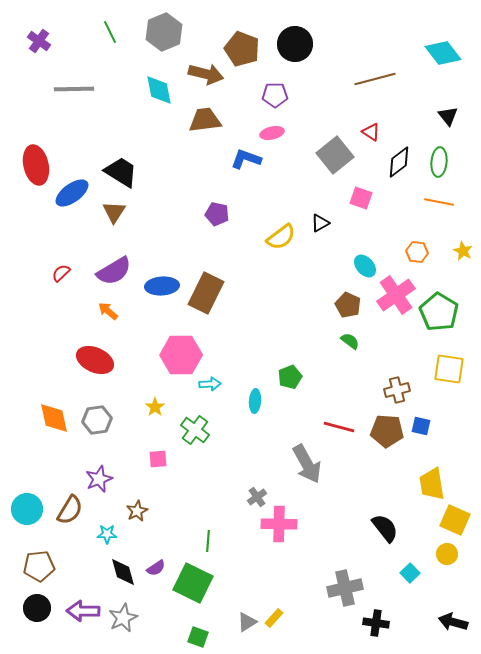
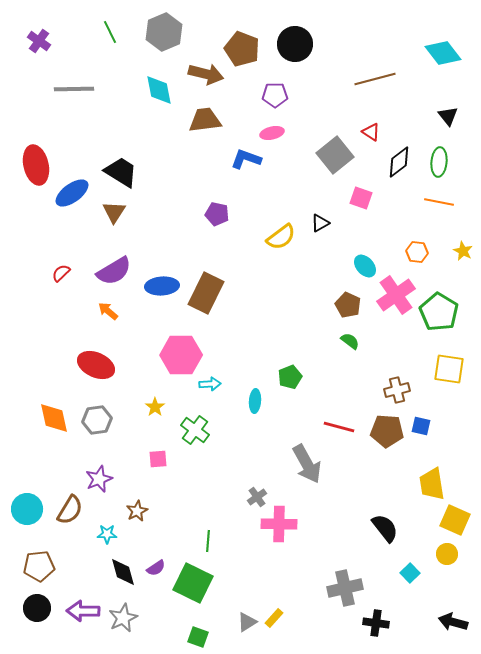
red ellipse at (95, 360): moved 1 px right, 5 px down
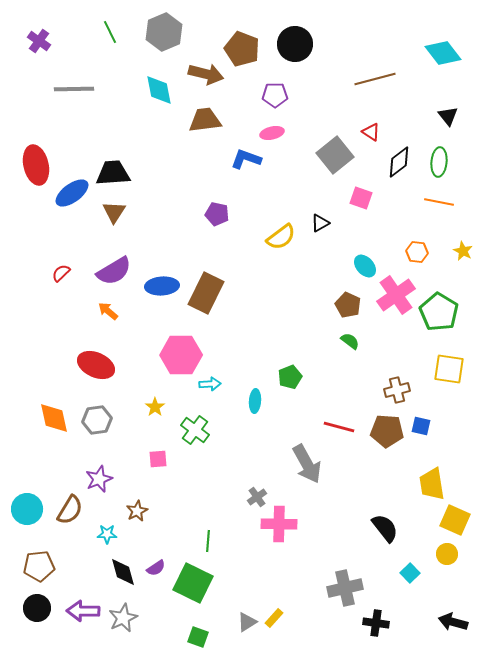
black trapezoid at (121, 172): moved 8 px left, 1 px down; rotated 36 degrees counterclockwise
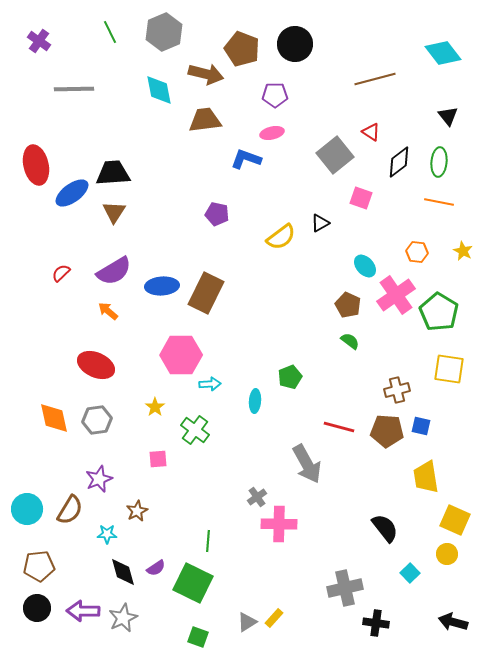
yellow trapezoid at (432, 484): moved 6 px left, 7 px up
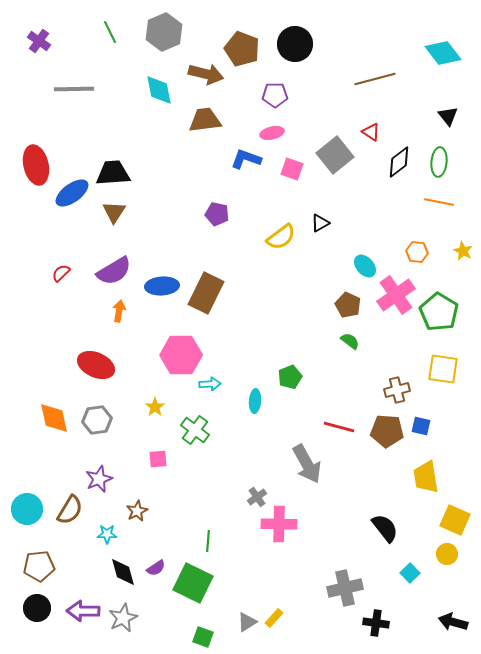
pink square at (361, 198): moved 69 px left, 29 px up
orange arrow at (108, 311): moved 11 px right; rotated 60 degrees clockwise
yellow square at (449, 369): moved 6 px left
green square at (198, 637): moved 5 px right
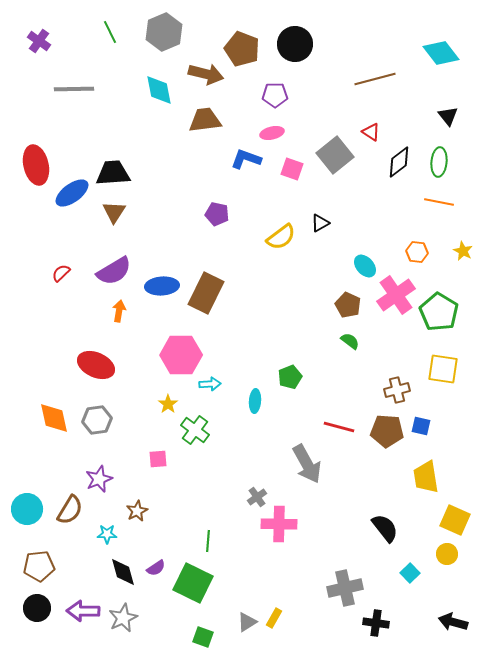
cyan diamond at (443, 53): moved 2 px left
yellow star at (155, 407): moved 13 px right, 3 px up
yellow rectangle at (274, 618): rotated 12 degrees counterclockwise
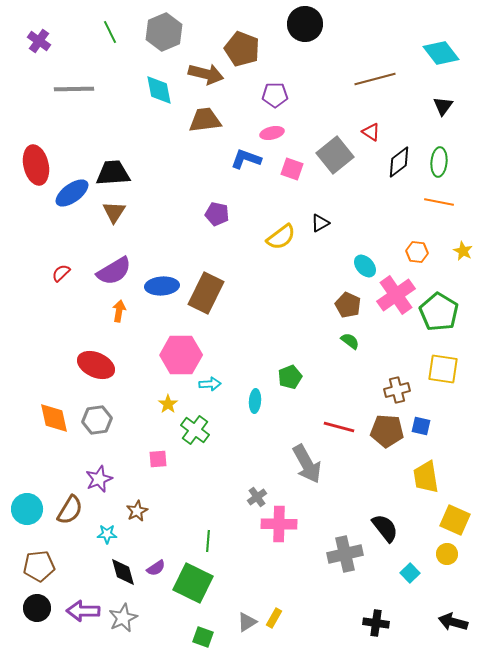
black circle at (295, 44): moved 10 px right, 20 px up
black triangle at (448, 116): moved 5 px left, 10 px up; rotated 15 degrees clockwise
gray cross at (345, 588): moved 34 px up
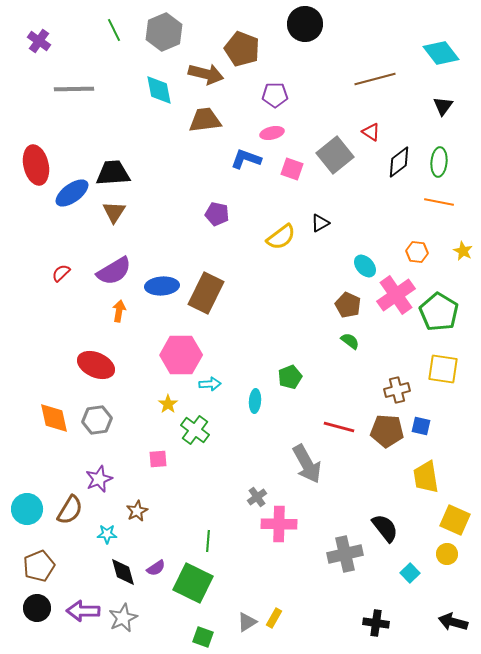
green line at (110, 32): moved 4 px right, 2 px up
brown pentagon at (39, 566): rotated 16 degrees counterclockwise
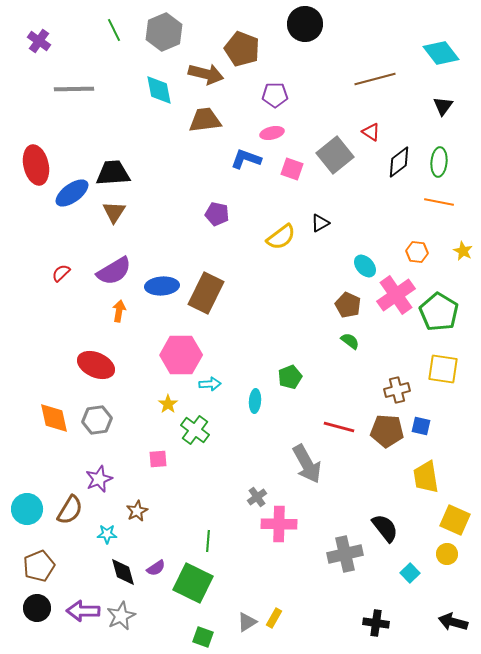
gray star at (123, 618): moved 2 px left, 2 px up
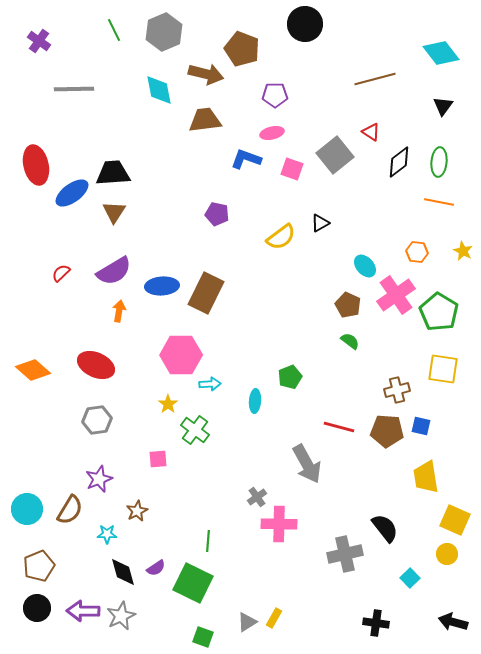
orange diamond at (54, 418): moved 21 px left, 48 px up; rotated 36 degrees counterclockwise
cyan square at (410, 573): moved 5 px down
